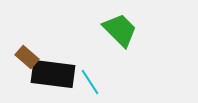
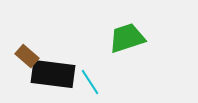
green trapezoid: moved 7 px right, 8 px down; rotated 63 degrees counterclockwise
brown rectangle: moved 1 px up
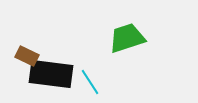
brown rectangle: rotated 15 degrees counterclockwise
black rectangle: moved 2 px left
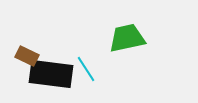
green trapezoid: rotated 6 degrees clockwise
cyan line: moved 4 px left, 13 px up
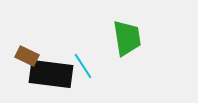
green trapezoid: rotated 93 degrees clockwise
cyan line: moved 3 px left, 3 px up
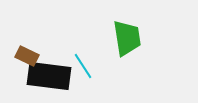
black rectangle: moved 2 px left, 2 px down
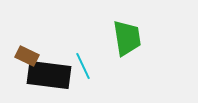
cyan line: rotated 8 degrees clockwise
black rectangle: moved 1 px up
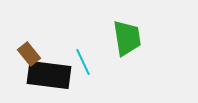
brown rectangle: moved 2 px right, 2 px up; rotated 25 degrees clockwise
cyan line: moved 4 px up
